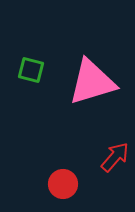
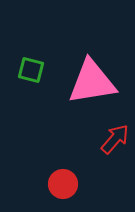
pink triangle: rotated 8 degrees clockwise
red arrow: moved 18 px up
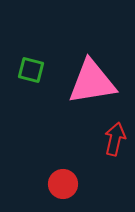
red arrow: rotated 28 degrees counterclockwise
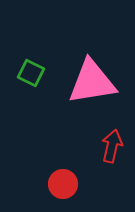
green square: moved 3 px down; rotated 12 degrees clockwise
red arrow: moved 3 px left, 7 px down
